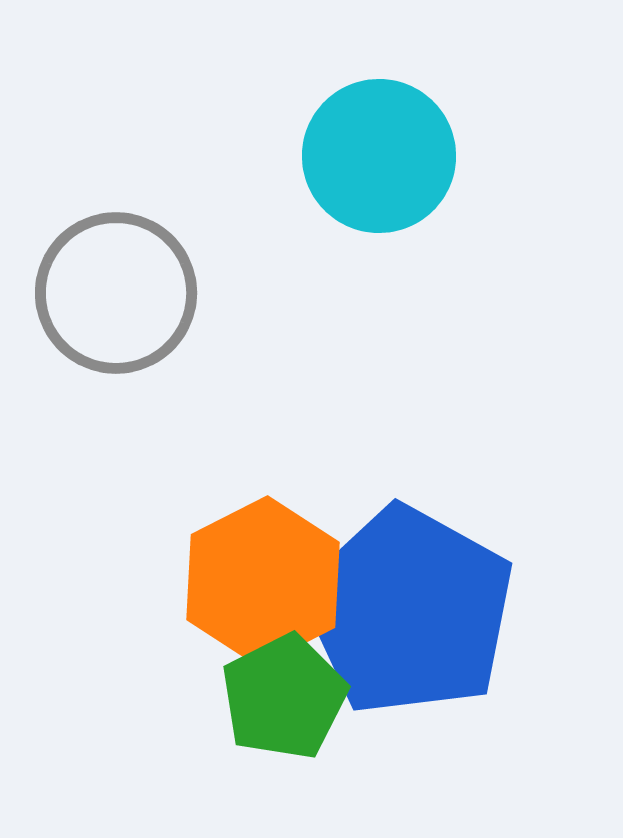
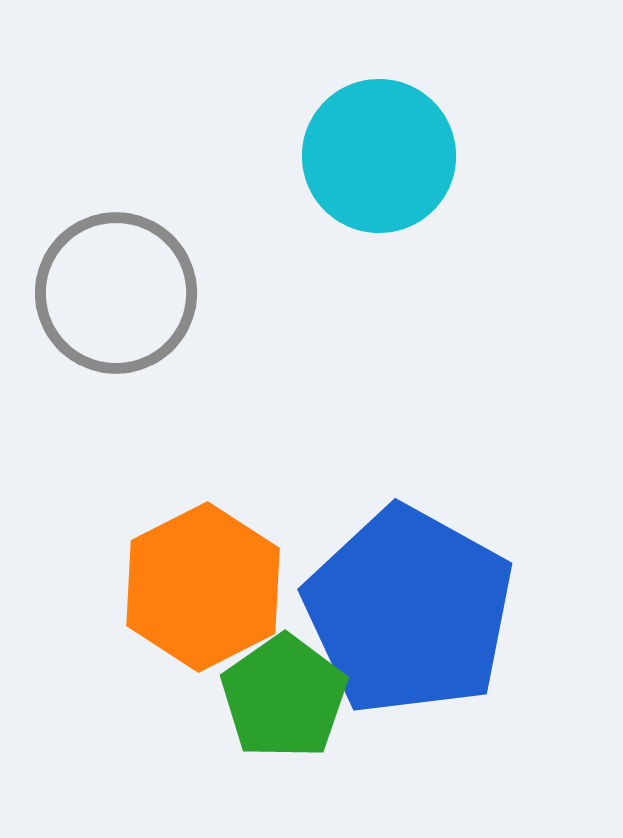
orange hexagon: moved 60 px left, 6 px down
green pentagon: rotated 8 degrees counterclockwise
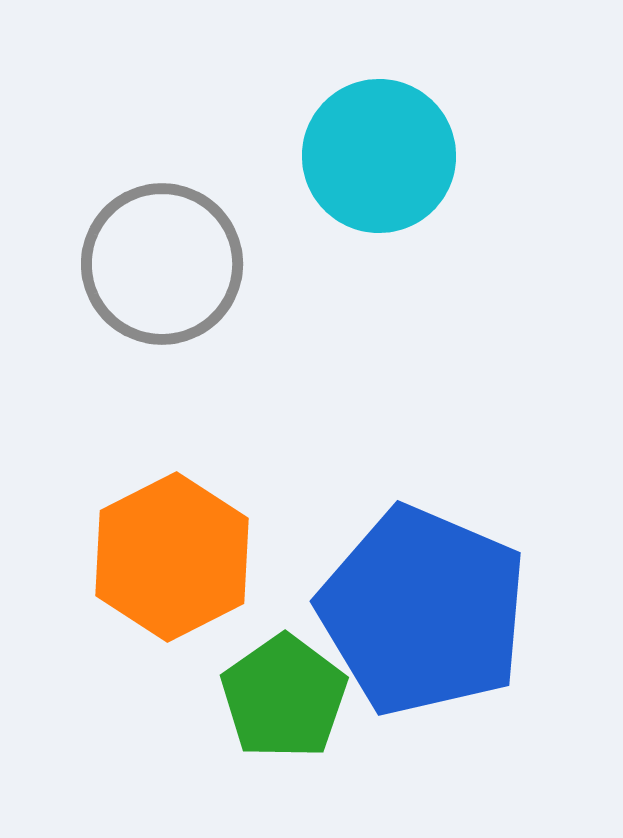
gray circle: moved 46 px right, 29 px up
orange hexagon: moved 31 px left, 30 px up
blue pentagon: moved 14 px right; rotated 6 degrees counterclockwise
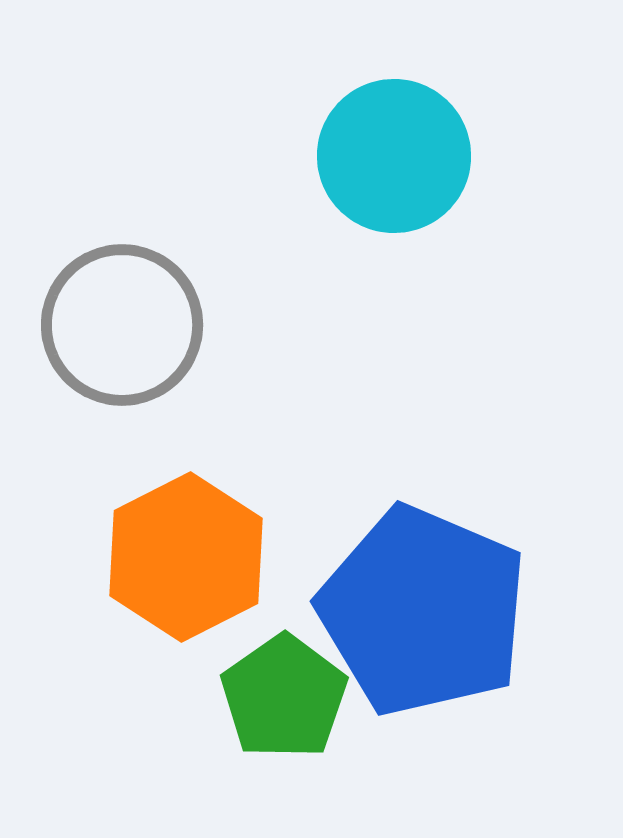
cyan circle: moved 15 px right
gray circle: moved 40 px left, 61 px down
orange hexagon: moved 14 px right
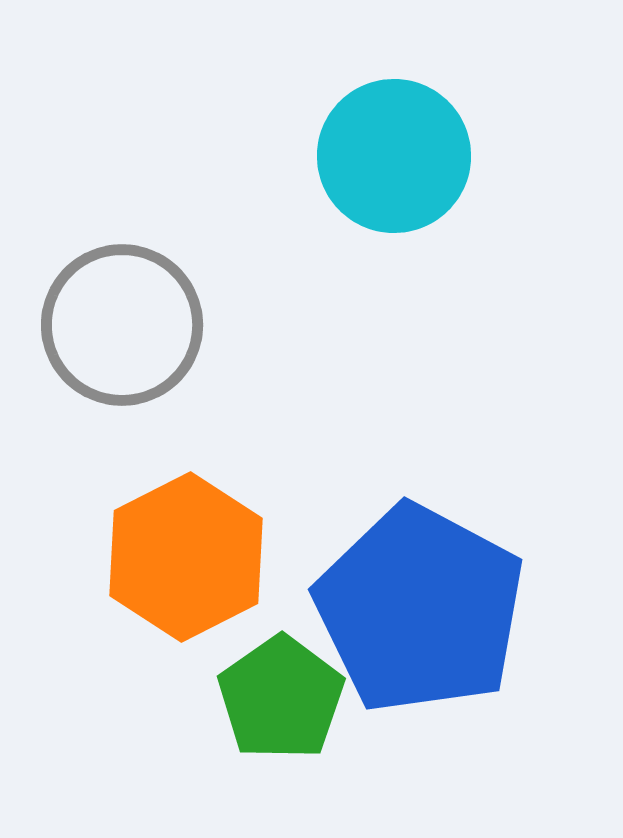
blue pentagon: moved 3 px left, 2 px up; rotated 5 degrees clockwise
green pentagon: moved 3 px left, 1 px down
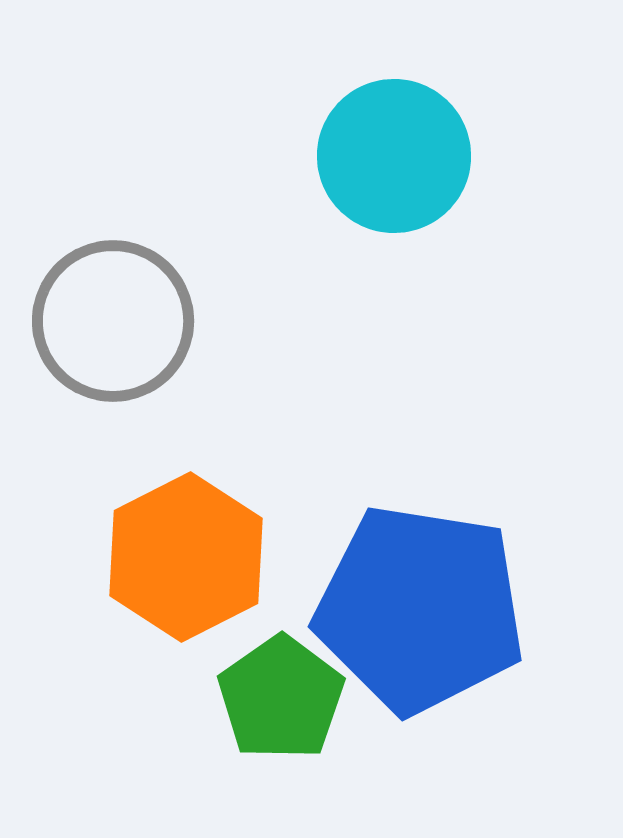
gray circle: moved 9 px left, 4 px up
blue pentagon: rotated 19 degrees counterclockwise
